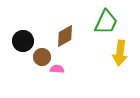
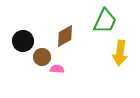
green trapezoid: moved 1 px left, 1 px up
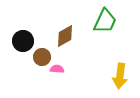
yellow arrow: moved 23 px down
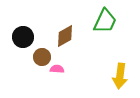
black circle: moved 4 px up
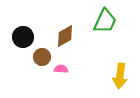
pink semicircle: moved 4 px right
